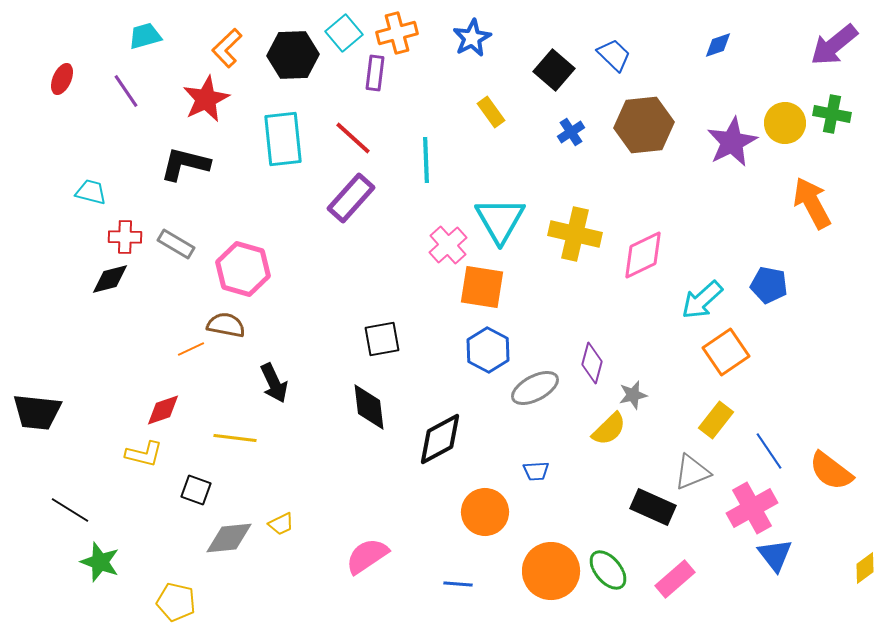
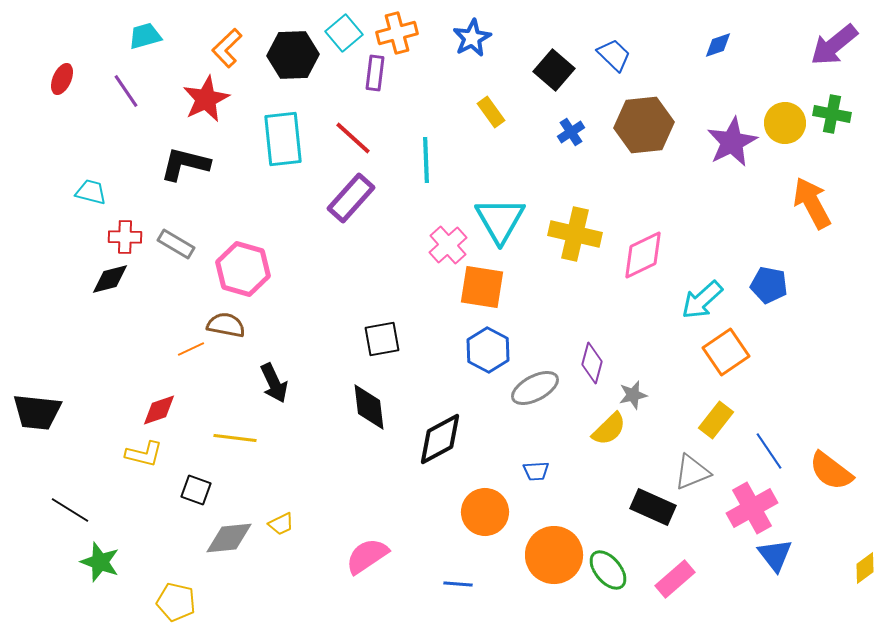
red diamond at (163, 410): moved 4 px left
orange circle at (551, 571): moved 3 px right, 16 px up
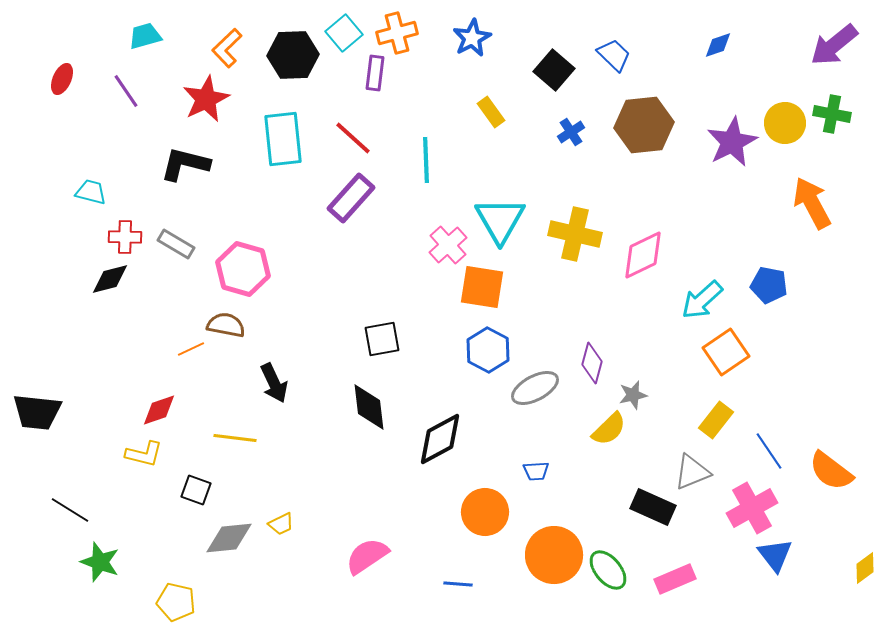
pink rectangle at (675, 579): rotated 18 degrees clockwise
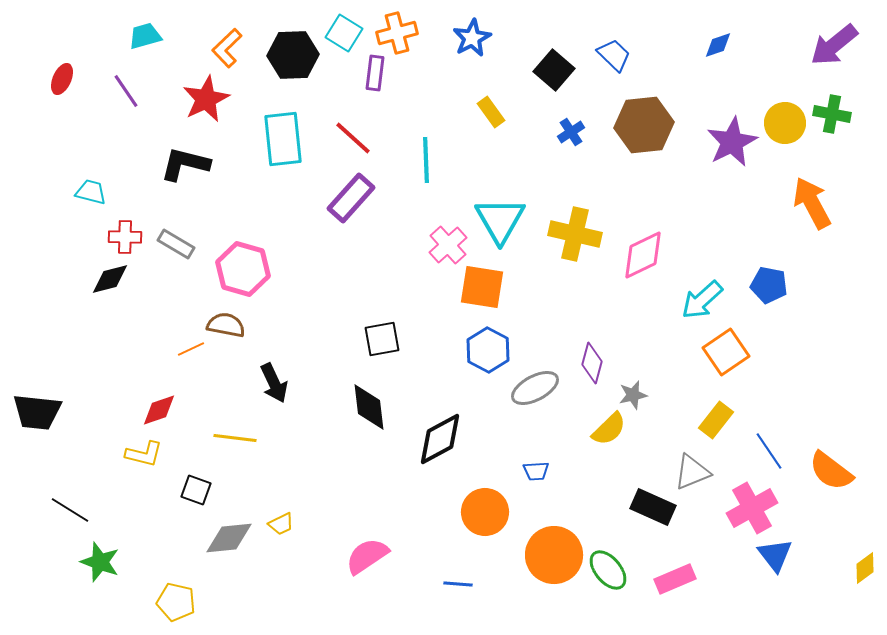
cyan square at (344, 33): rotated 18 degrees counterclockwise
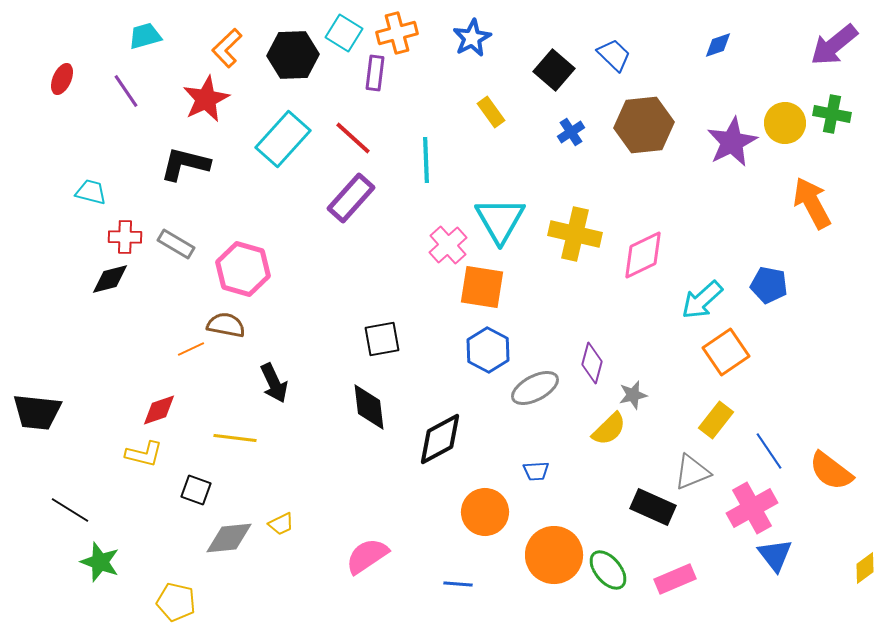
cyan rectangle at (283, 139): rotated 48 degrees clockwise
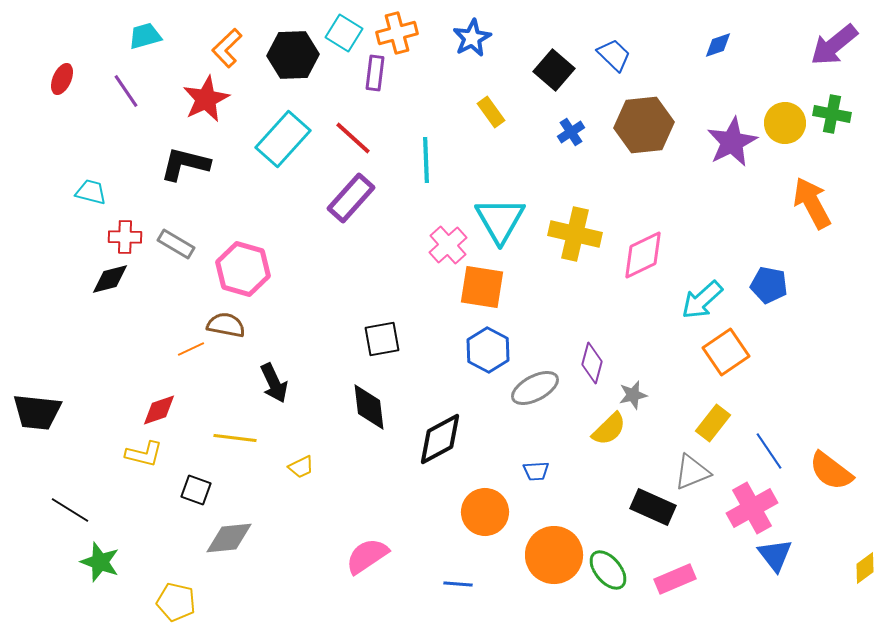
yellow rectangle at (716, 420): moved 3 px left, 3 px down
yellow trapezoid at (281, 524): moved 20 px right, 57 px up
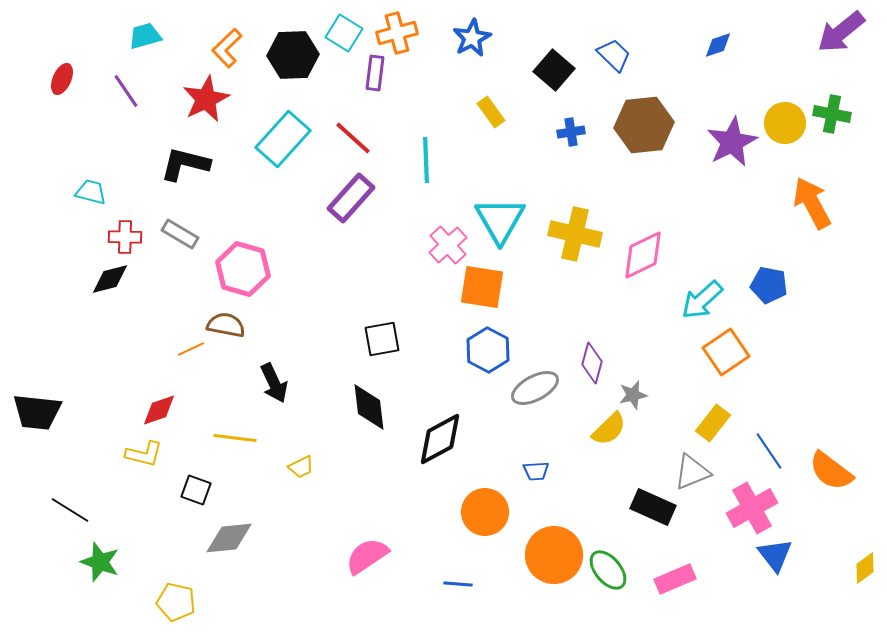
purple arrow at (834, 45): moved 7 px right, 13 px up
blue cross at (571, 132): rotated 24 degrees clockwise
gray rectangle at (176, 244): moved 4 px right, 10 px up
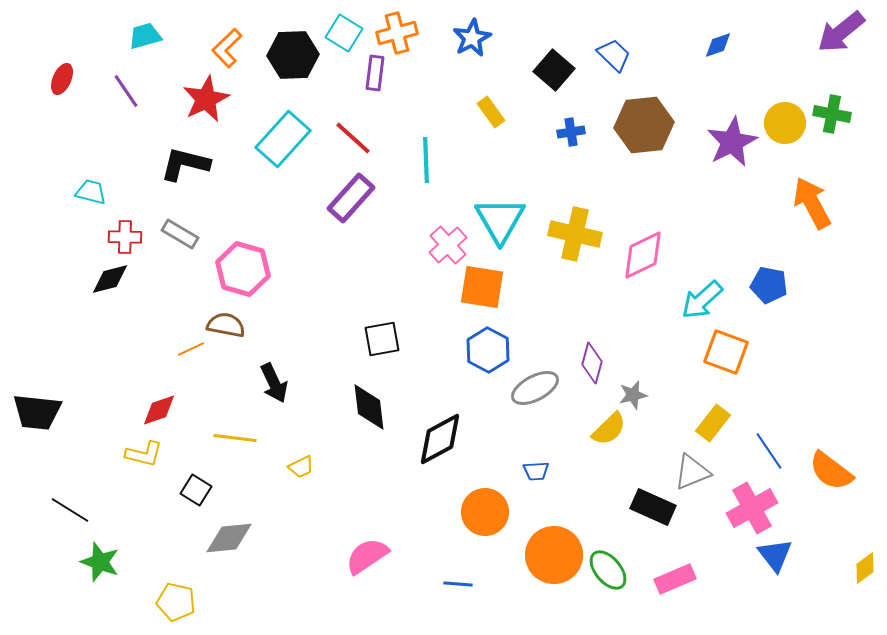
orange square at (726, 352): rotated 36 degrees counterclockwise
black square at (196, 490): rotated 12 degrees clockwise
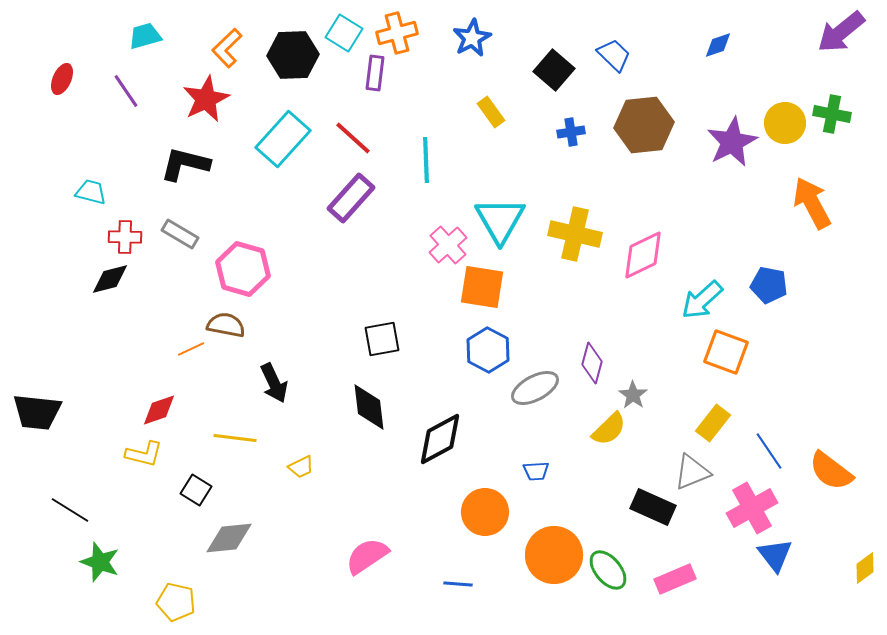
gray star at (633, 395): rotated 24 degrees counterclockwise
